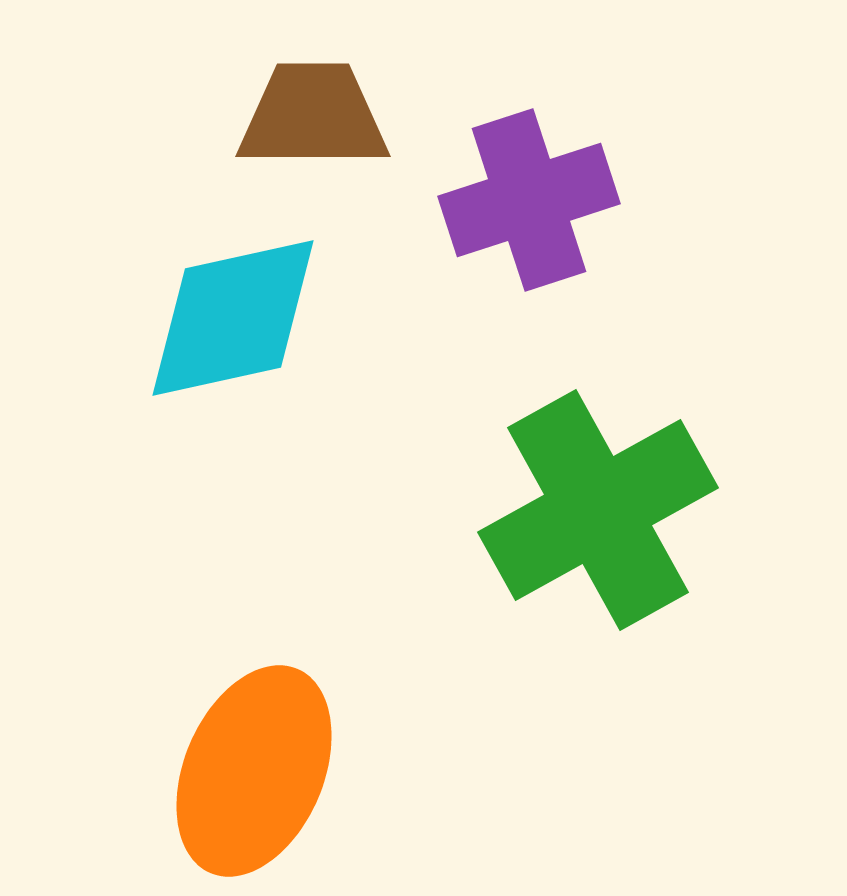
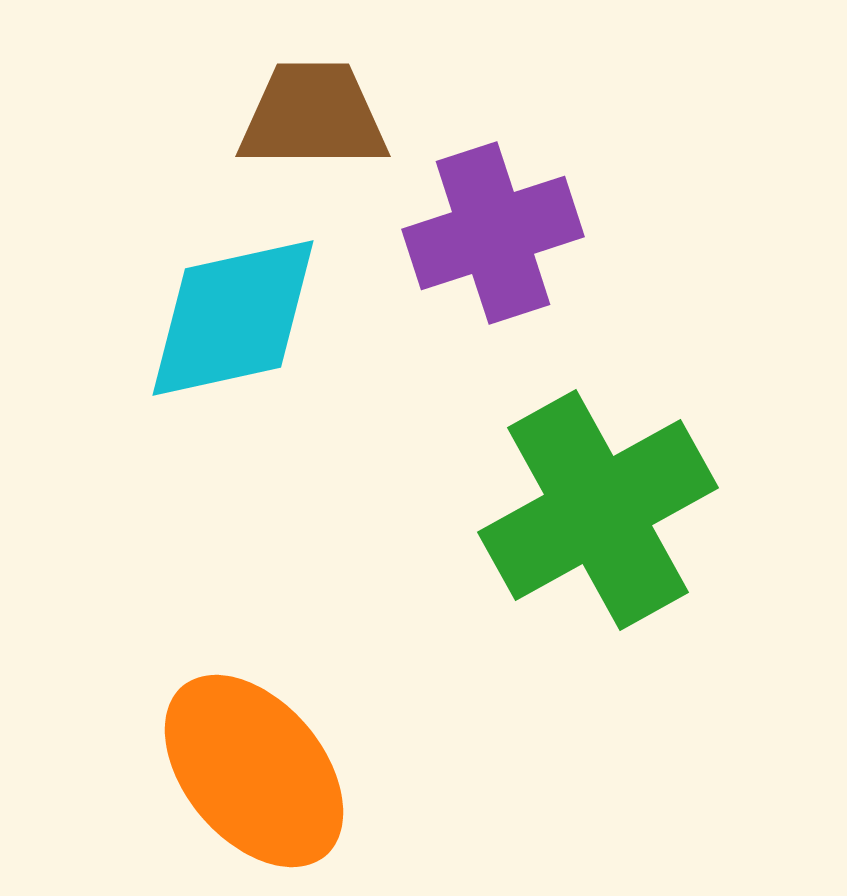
purple cross: moved 36 px left, 33 px down
orange ellipse: rotated 63 degrees counterclockwise
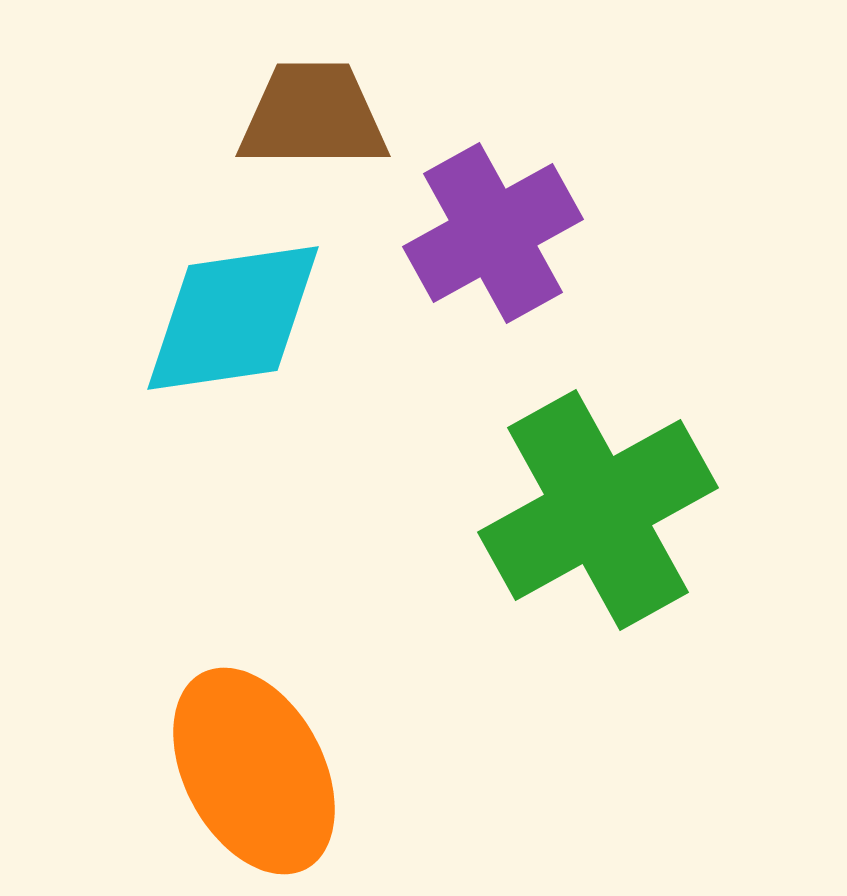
purple cross: rotated 11 degrees counterclockwise
cyan diamond: rotated 4 degrees clockwise
orange ellipse: rotated 12 degrees clockwise
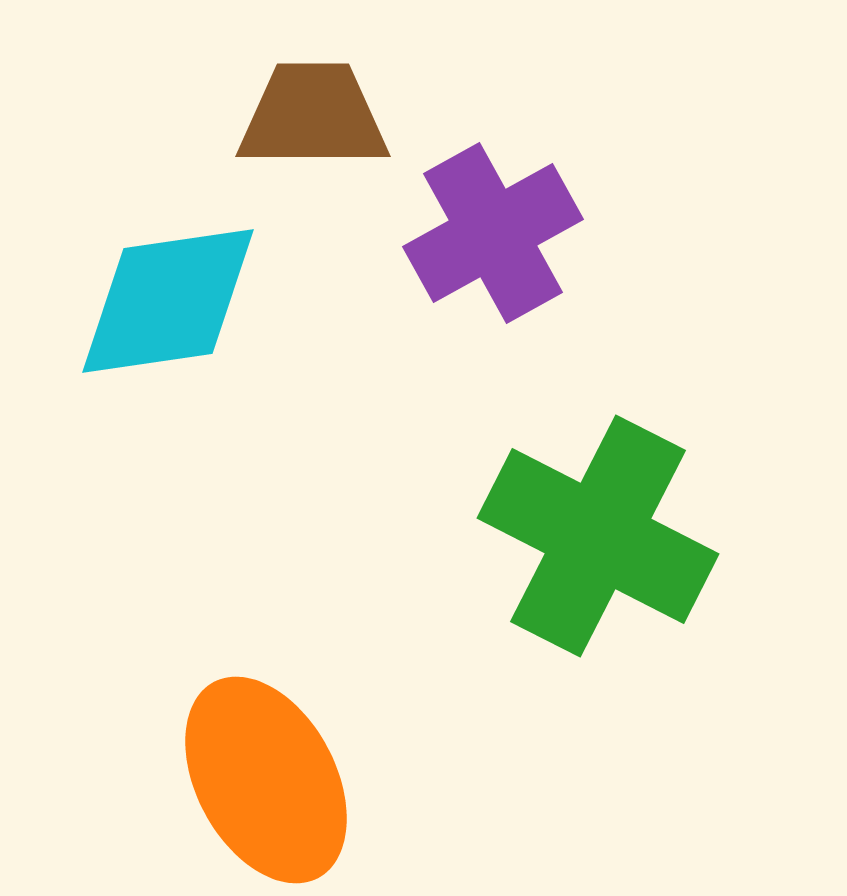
cyan diamond: moved 65 px left, 17 px up
green cross: moved 26 px down; rotated 34 degrees counterclockwise
orange ellipse: moved 12 px right, 9 px down
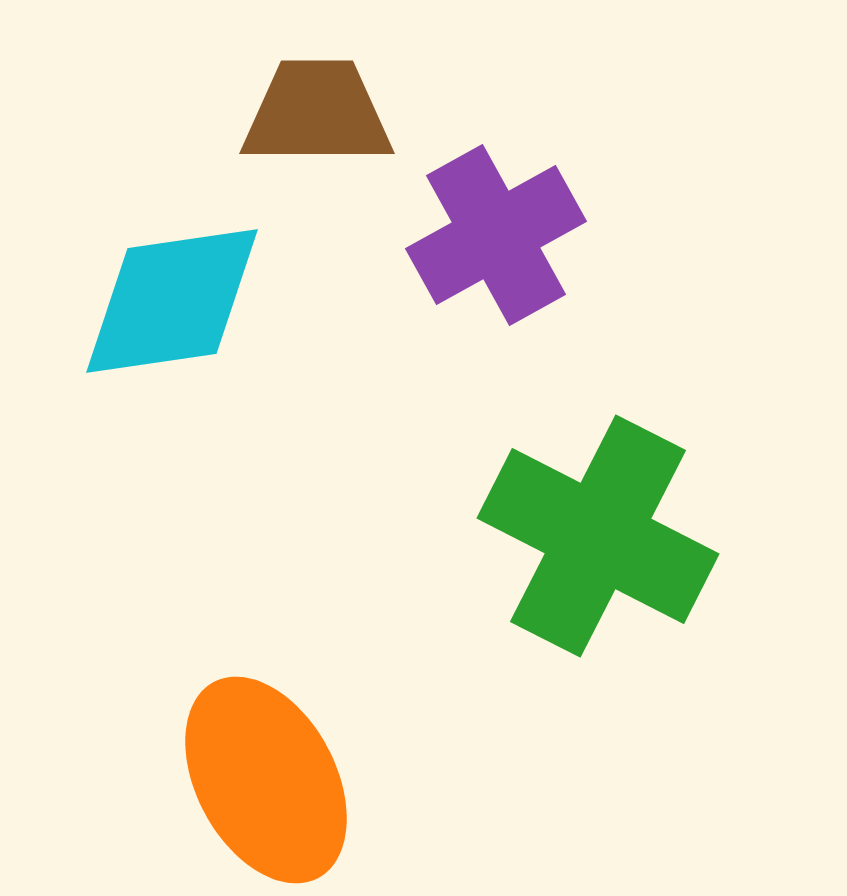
brown trapezoid: moved 4 px right, 3 px up
purple cross: moved 3 px right, 2 px down
cyan diamond: moved 4 px right
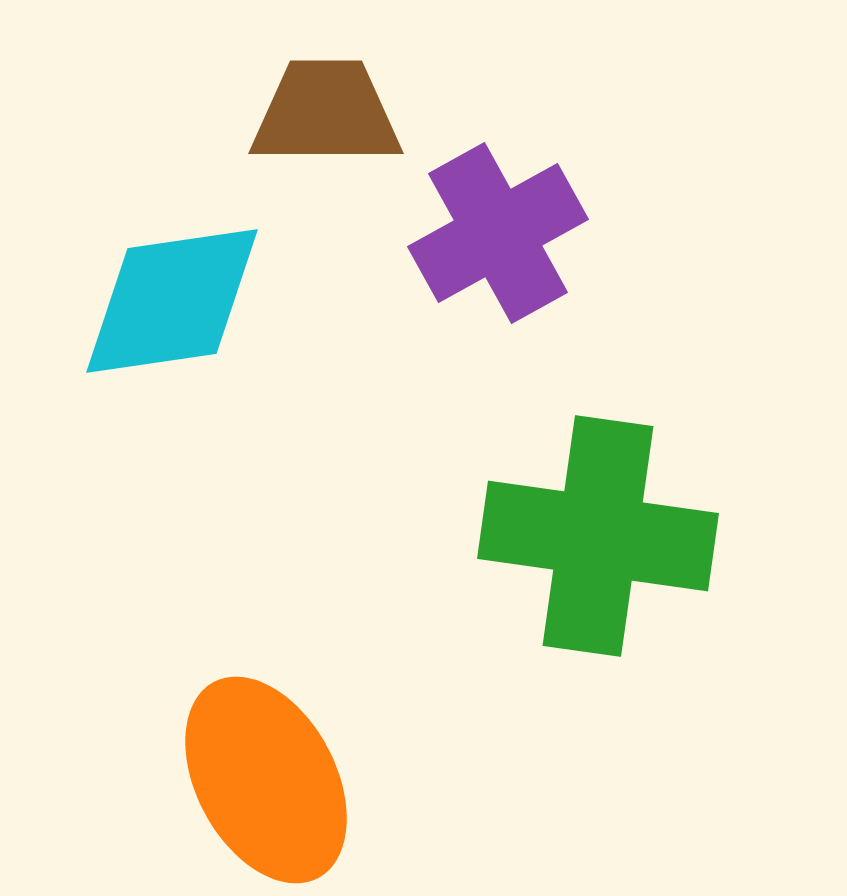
brown trapezoid: moved 9 px right
purple cross: moved 2 px right, 2 px up
green cross: rotated 19 degrees counterclockwise
